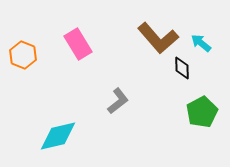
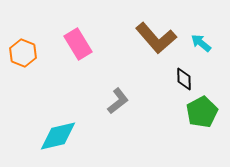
brown L-shape: moved 2 px left
orange hexagon: moved 2 px up
black diamond: moved 2 px right, 11 px down
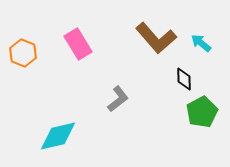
gray L-shape: moved 2 px up
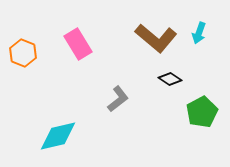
brown L-shape: rotated 9 degrees counterclockwise
cyan arrow: moved 2 px left, 10 px up; rotated 110 degrees counterclockwise
black diamond: moved 14 px left; rotated 55 degrees counterclockwise
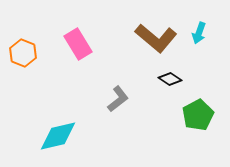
green pentagon: moved 4 px left, 3 px down
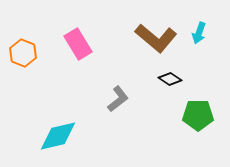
green pentagon: rotated 28 degrees clockwise
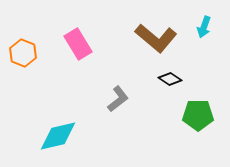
cyan arrow: moved 5 px right, 6 px up
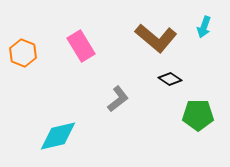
pink rectangle: moved 3 px right, 2 px down
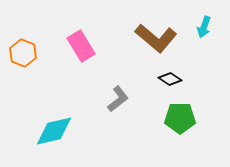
green pentagon: moved 18 px left, 3 px down
cyan diamond: moved 4 px left, 5 px up
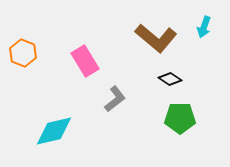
pink rectangle: moved 4 px right, 15 px down
gray L-shape: moved 3 px left
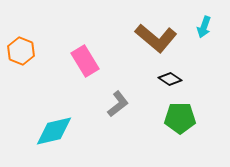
orange hexagon: moved 2 px left, 2 px up
gray L-shape: moved 3 px right, 5 px down
